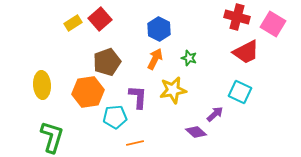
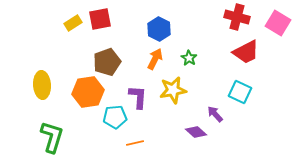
red square: rotated 30 degrees clockwise
pink square: moved 5 px right, 1 px up
green star: rotated 14 degrees clockwise
purple arrow: rotated 90 degrees counterclockwise
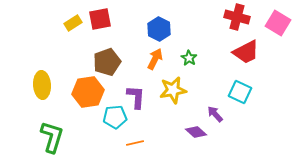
purple L-shape: moved 2 px left
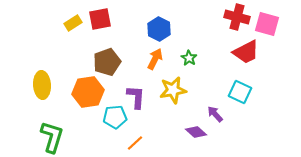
pink square: moved 11 px left, 1 px down; rotated 15 degrees counterclockwise
orange line: rotated 30 degrees counterclockwise
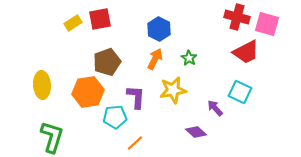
purple arrow: moved 6 px up
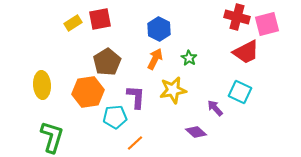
pink square: rotated 30 degrees counterclockwise
brown pentagon: rotated 12 degrees counterclockwise
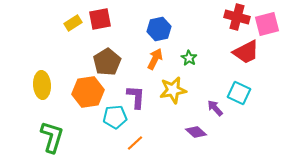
blue hexagon: rotated 20 degrees clockwise
cyan square: moved 1 px left, 1 px down
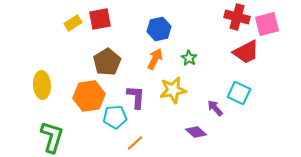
orange hexagon: moved 1 px right, 4 px down
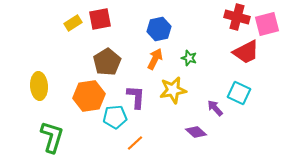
green star: rotated 14 degrees counterclockwise
yellow ellipse: moved 3 px left, 1 px down
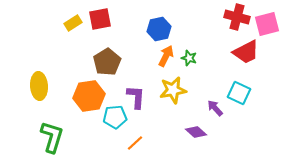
orange arrow: moved 11 px right, 3 px up
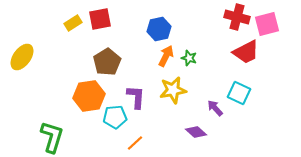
yellow ellipse: moved 17 px left, 29 px up; rotated 40 degrees clockwise
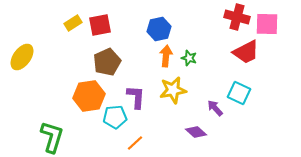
red square: moved 6 px down
pink square: rotated 15 degrees clockwise
orange arrow: rotated 20 degrees counterclockwise
brown pentagon: rotated 8 degrees clockwise
